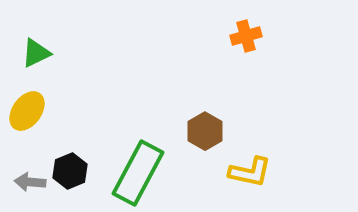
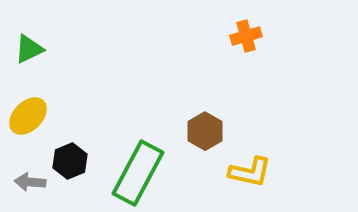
green triangle: moved 7 px left, 4 px up
yellow ellipse: moved 1 px right, 5 px down; rotated 9 degrees clockwise
black hexagon: moved 10 px up
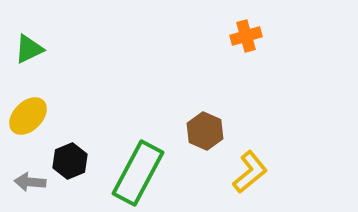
brown hexagon: rotated 6 degrees counterclockwise
yellow L-shape: rotated 51 degrees counterclockwise
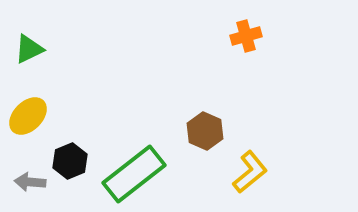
green rectangle: moved 4 px left, 1 px down; rotated 24 degrees clockwise
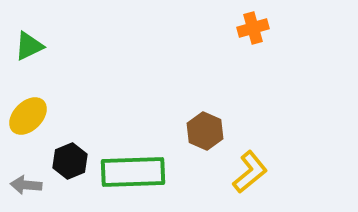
orange cross: moved 7 px right, 8 px up
green triangle: moved 3 px up
green rectangle: moved 1 px left, 2 px up; rotated 36 degrees clockwise
gray arrow: moved 4 px left, 3 px down
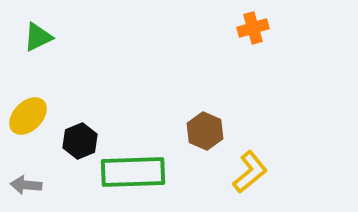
green triangle: moved 9 px right, 9 px up
black hexagon: moved 10 px right, 20 px up
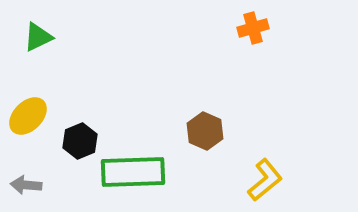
yellow L-shape: moved 15 px right, 8 px down
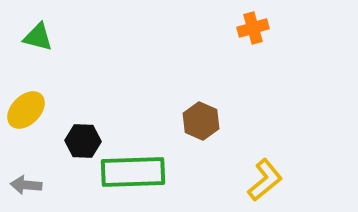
green triangle: rotated 40 degrees clockwise
yellow ellipse: moved 2 px left, 6 px up
brown hexagon: moved 4 px left, 10 px up
black hexagon: moved 3 px right; rotated 24 degrees clockwise
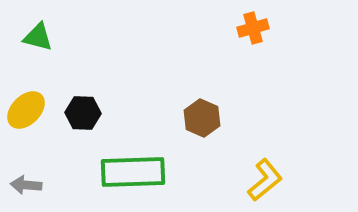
brown hexagon: moved 1 px right, 3 px up
black hexagon: moved 28 px up
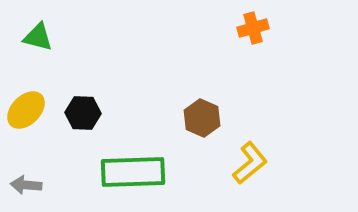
yellow L-shape: moved 15 px left, 17 px up
